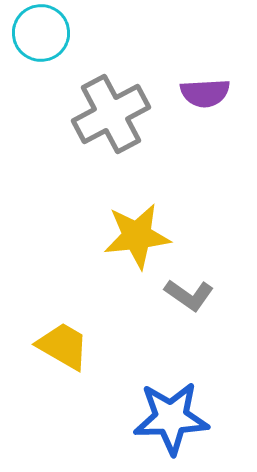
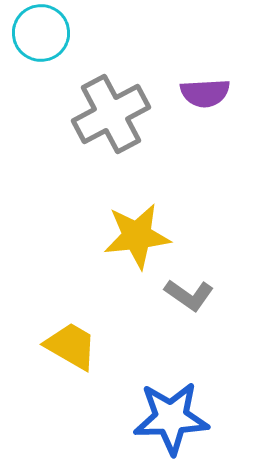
yellow trapezoid: moved 8 px right
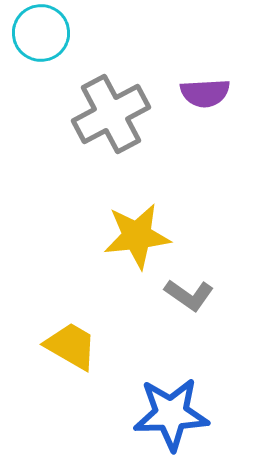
blue star: moved 4 px up
